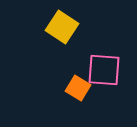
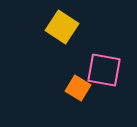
pink square: rotated 6 degrees clockwise
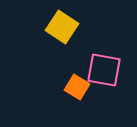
orange square: moved 1 px left, 1 px up
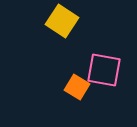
yellow square: moved 6 px up
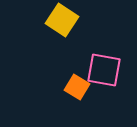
yellow square: moved 1 px up
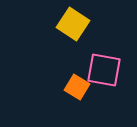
yellow square: moved 11 px right, 4 px down
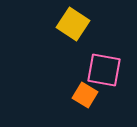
orange square: moved 8 px right, 8 px down
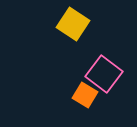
pink square: moved 4 px down; rotated 27 degrees clockwise
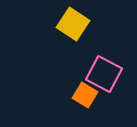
pink square: rotated 9 degrees counterclockwise
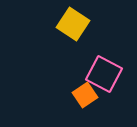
orange square: rotated 25 degrees clockwise
